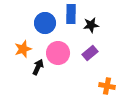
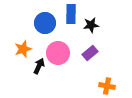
black arrow: moved 1 px right, 1 px up
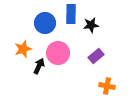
purple rectangle: moved 6 px right, 3 px down
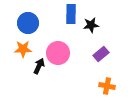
blue circle: moved 17 px left
orange star: rotated 18 degrees clockwise
purple rectangle: moved 5 px right, 2 px up
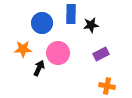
blue circle: moved 14 px right
purple rectangle: rotated 14 degrees clockwise
black arrow: moved 2 px down
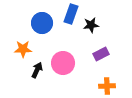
blue rectangle: rotated 18 degrees clockwise
pink circle: moved 5 px right, 10 px down
black arrow: moved 2 px left, 2 px down
orange cross: rotated 14 degrees counterclockwise
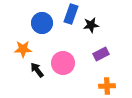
black arrow: rotated 63 degrees counterclockwise
